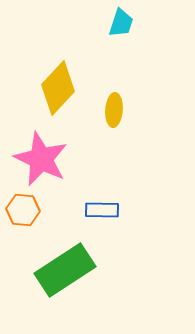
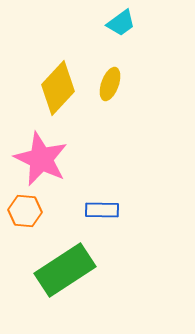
cyan trapezoid: rotated 36 degrees clockwise
yellow ellipse: moved 4 px left, 26 px up; rotated 16 degrees clockwise
orange hexagon: moved 2 px right, 1 px down
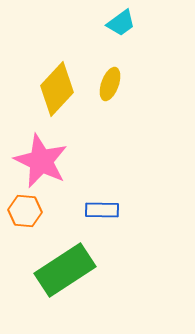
yellow diamond: moved 1 px left, 1 px down
pink star: moved 2 px down
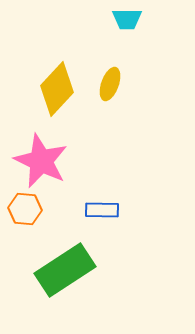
cyan trapezoid: moved 6 px right, 4 px up; rotated 36 degrees clockwise
orange hexagon: moved 2 px up
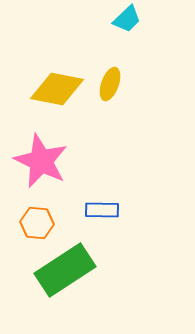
cyan trapezoid: rotated 44 degrees counterclockwise
yellow diamond: rotated 58 degrees clockwise
orange hexagon: moved 12 px right, 14 px down
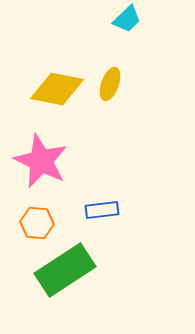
blue rectangle: rotated 8 degrees counterclockwise
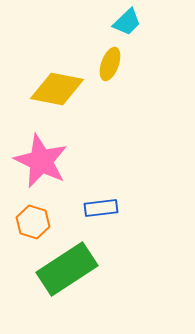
cyan trapezoid: moved 3 px down
yellow ellipse: moved 20 px up
blue rectangle: moved 1 px left, 2 px up
orange hexagon: moved 4 px left, 1 px up; rotated 12 degrees clockwise
green rectangle: moved 2 px right, 1 px up
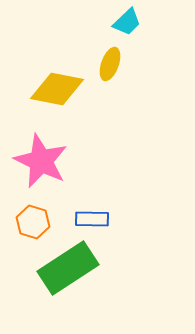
blue rectangle: moved 9 px left, 11 px down; rotated 8 degrees clockwise
green rectangle: moved 1 px right, 1 px up
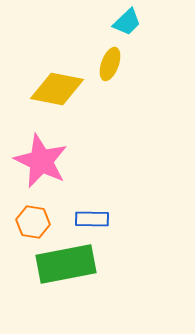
orange hexagon: rotated 8 degrees counterclockwise
green rectangle: moved 2 px left, 4 px up; rotated 22 degrees clockwise
